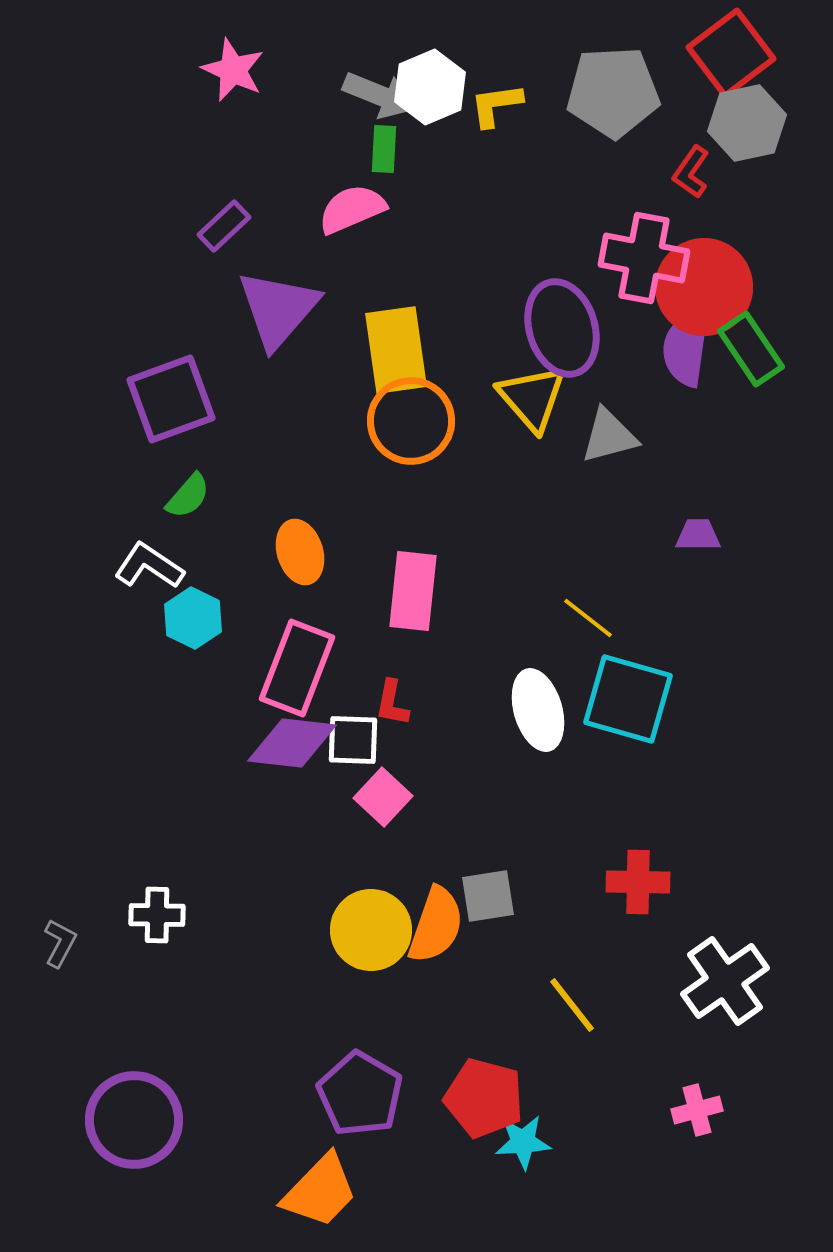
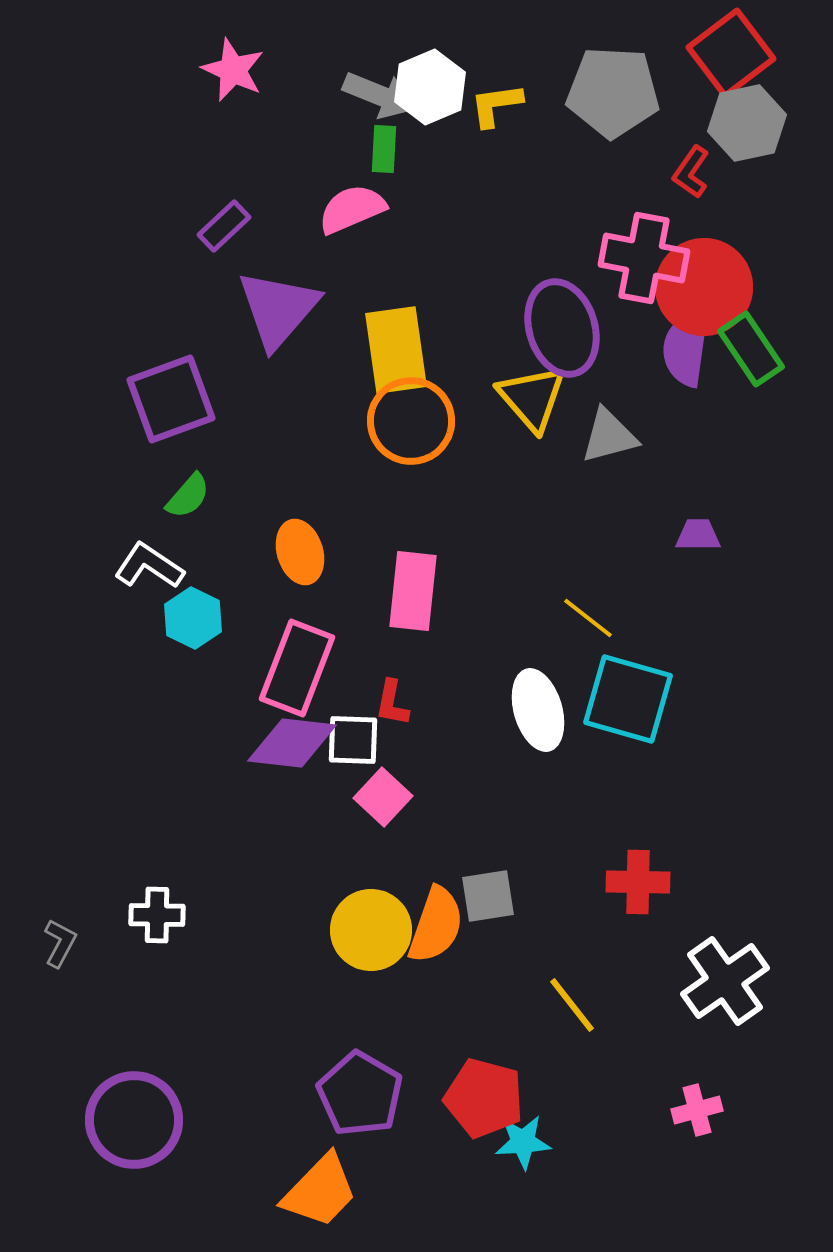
gray pentagon at (613, 92): rotated 6 degrees clockwise
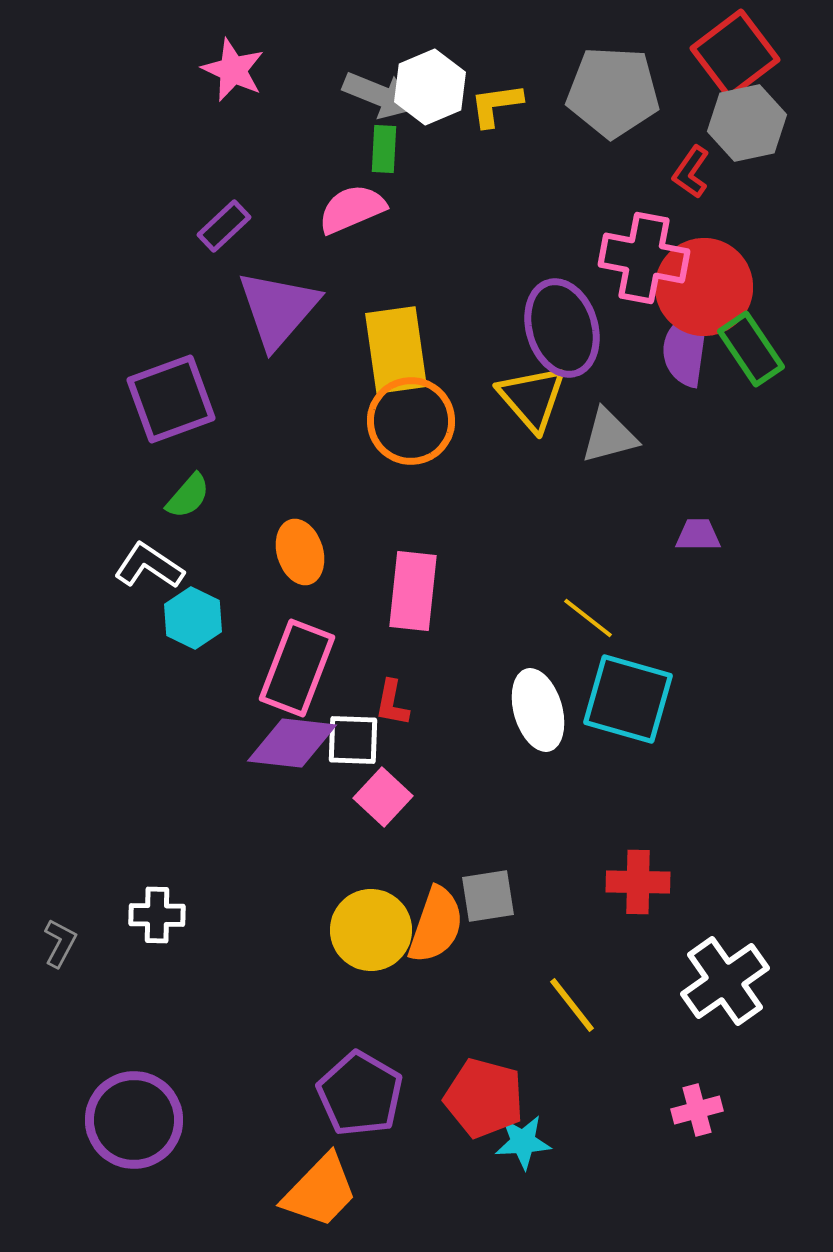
red square at (731, 53): moved 4 px right, 1 px down
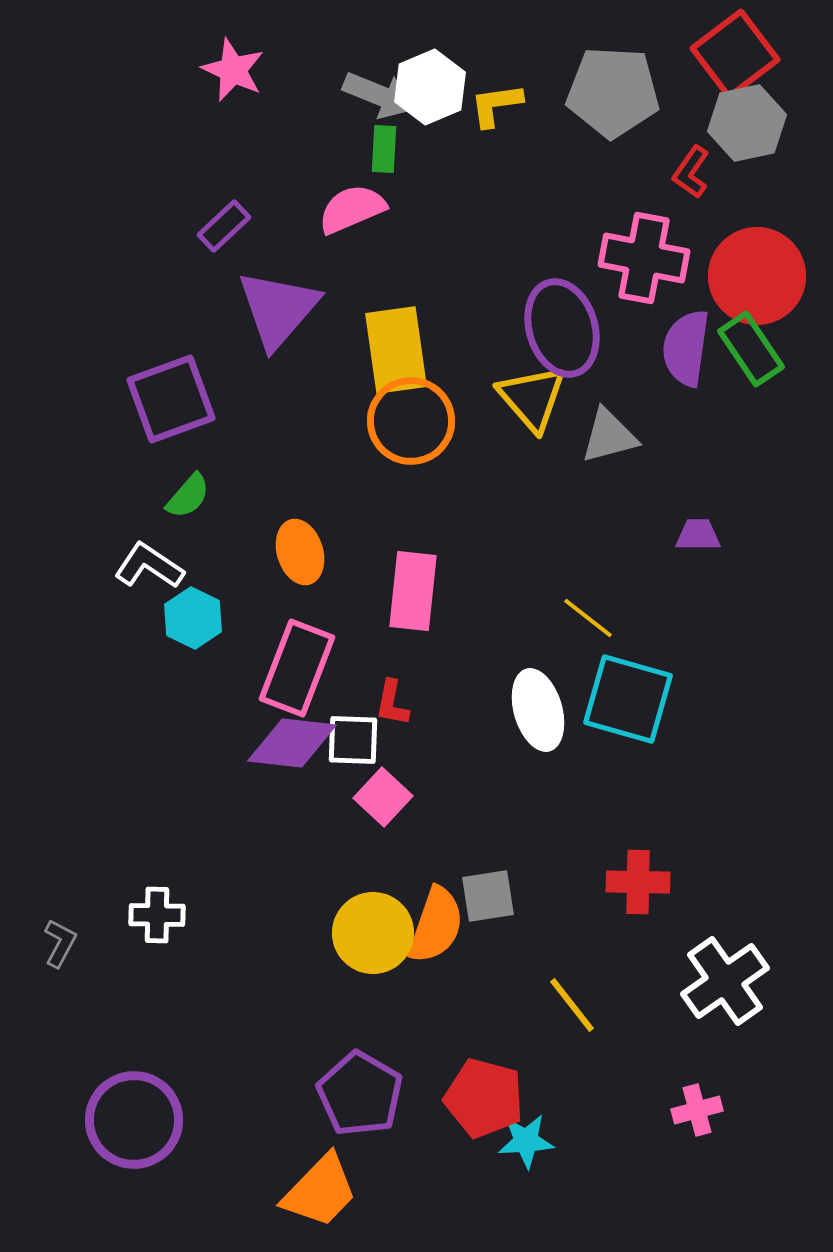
red circle at (704, 287): moved 53 px right, 11 px up
yellow circle at (371, 930): moved 2 px right, 3 px down
cyan star at (523, 1142): moved 3 px right, 1 px up
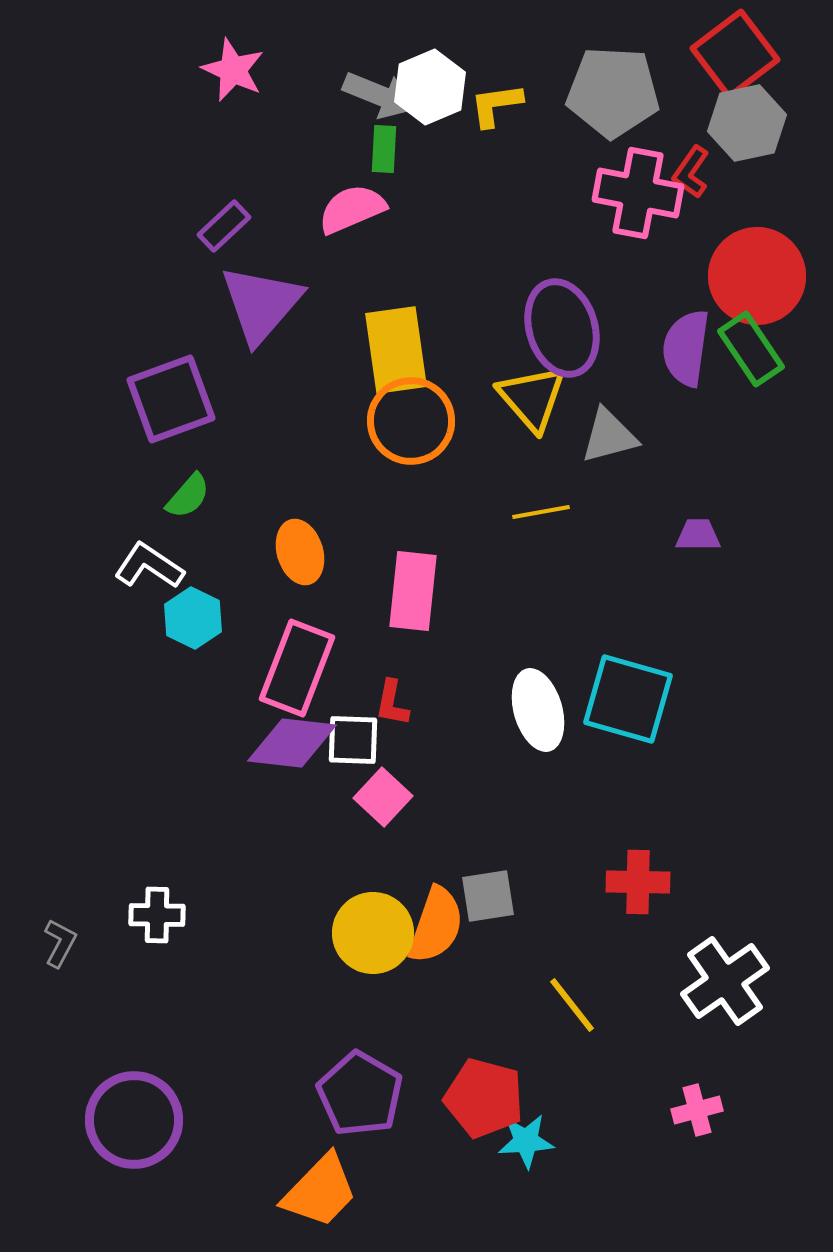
pink cross at (644, 258): moved 6 px left, 65 px up
purple triangle at (278, 309): moved 17 px left, 5 px up
yellow line at (588, 618): moved 47 px left, 106 px up; rotated 48 degrees counterclockwise
